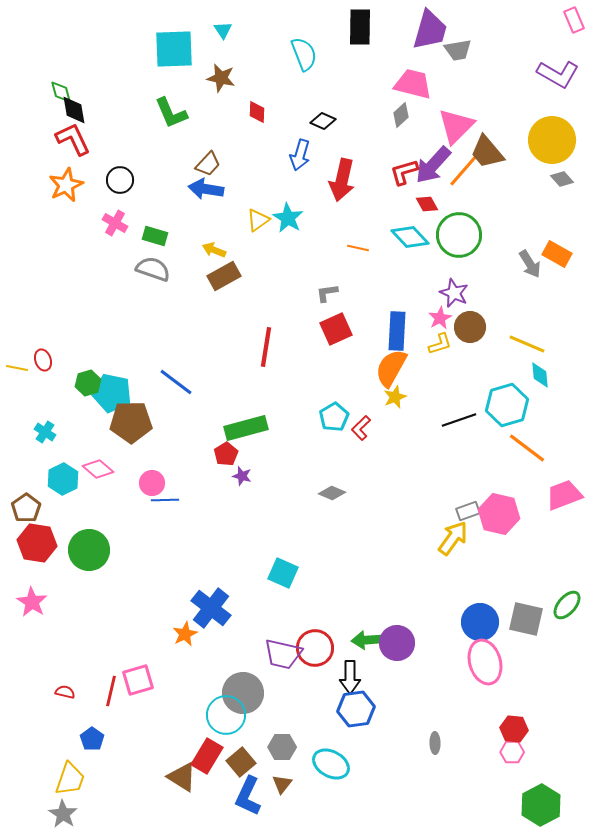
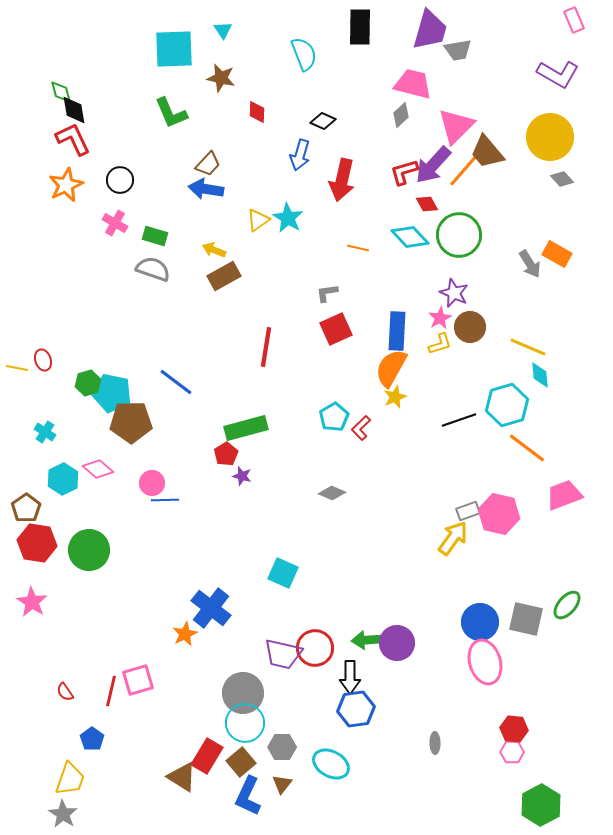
yellow circle at (552, 140): moved 2 px left, 3 px up
yellow line at (527, 344): moved 1 px right, 3 px down
red semicircle at (65, 692): rotated 138 degrees counterclockwise
cyan circle at (226, 715): moved 19 px right, 8 px down
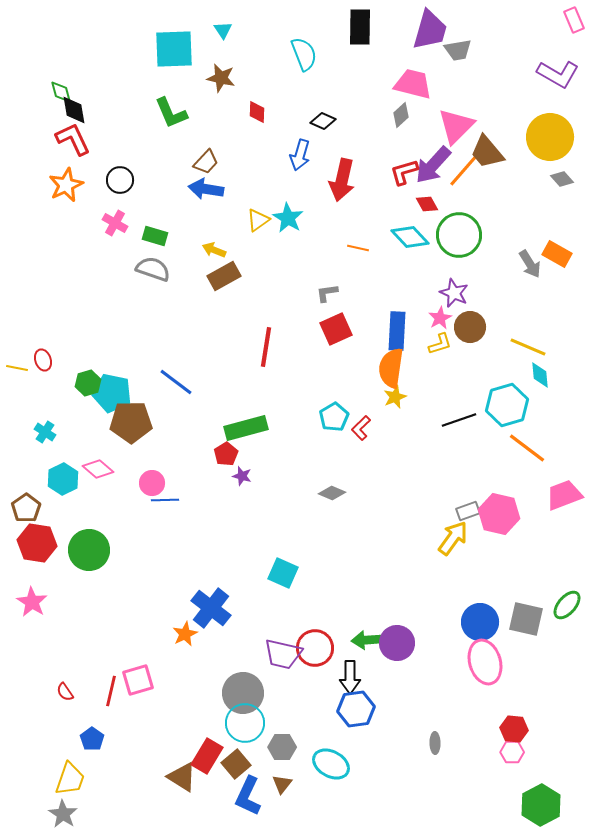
brown trapezoid at (208, 164): moved 2 px left, 2 px up
orange semicircle at (391, 368): rotated 21 degrees counterclockwise
brown square at (241, 762): moved 5 px left, 2 px down
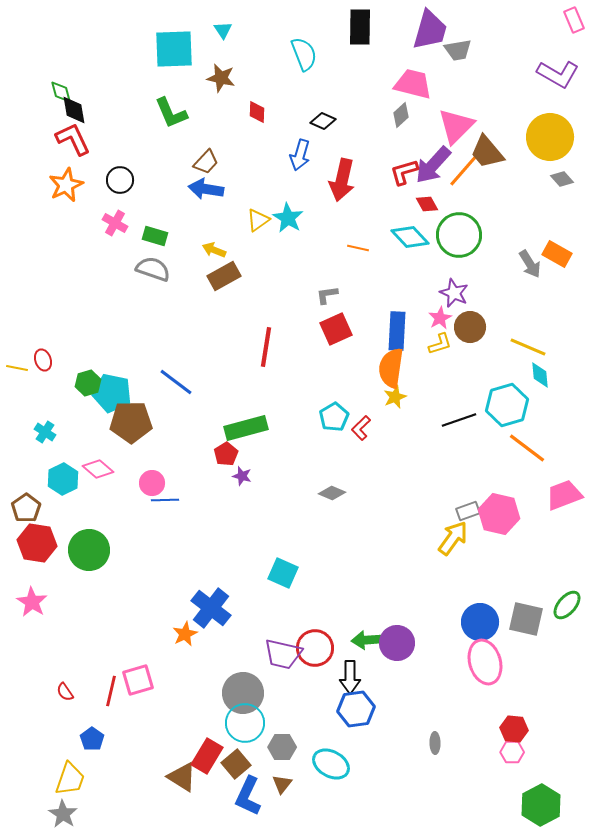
gray L-shape at (327, 293): moved 2 px down
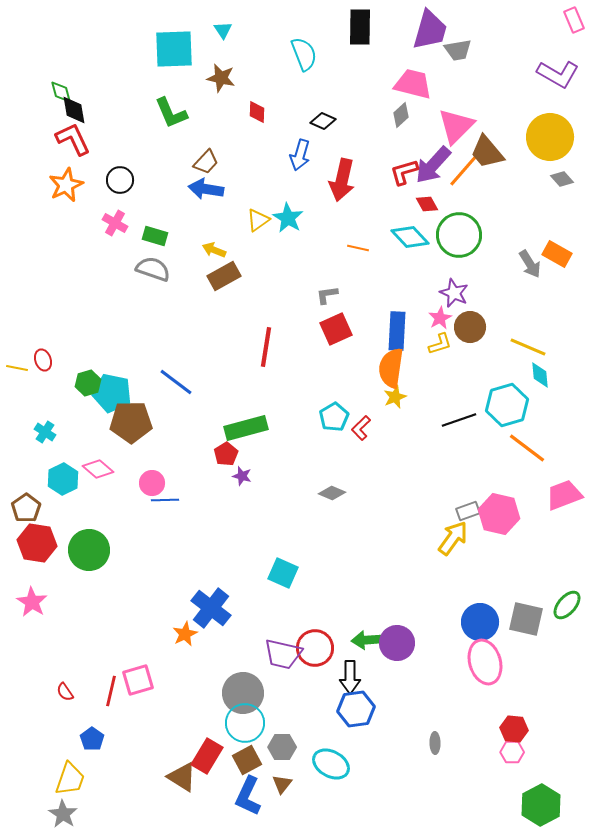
brown square at (236, 764): moved 11 px right, 4 px up; rotated 12 degrees clockwise
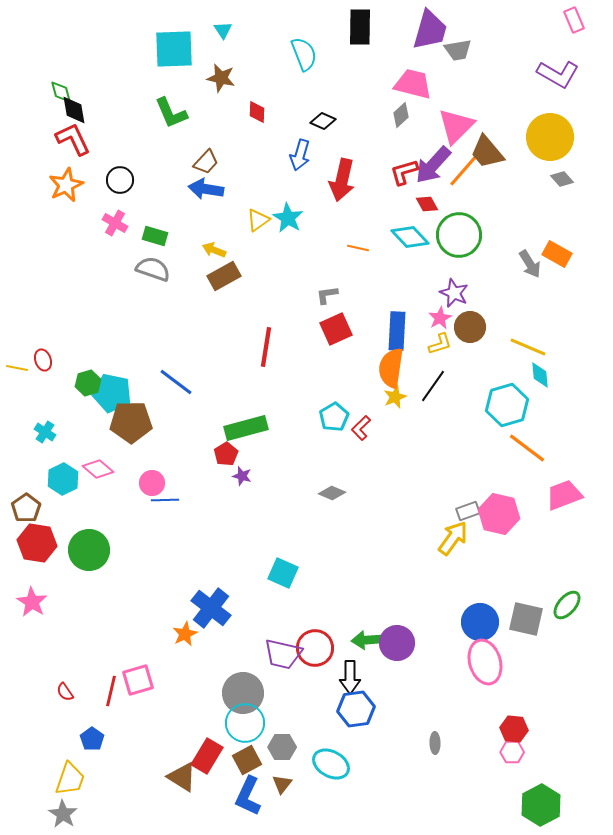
black line at (459, 420): moved 26 px left, 34 px up; rotated 36 degrees counterclockwise
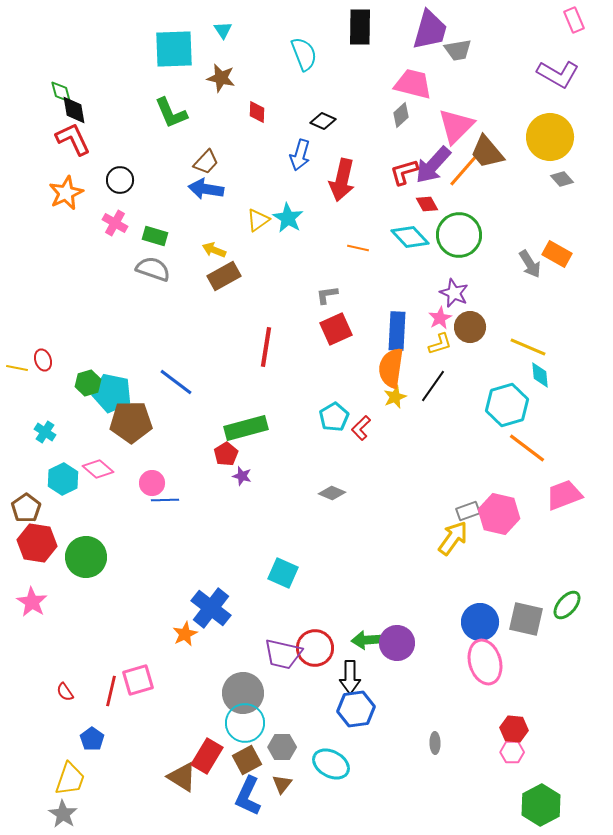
orange star at (66, 185): moved 8 px down
green circle at (89, 550): moved 3 px left, 7 px down
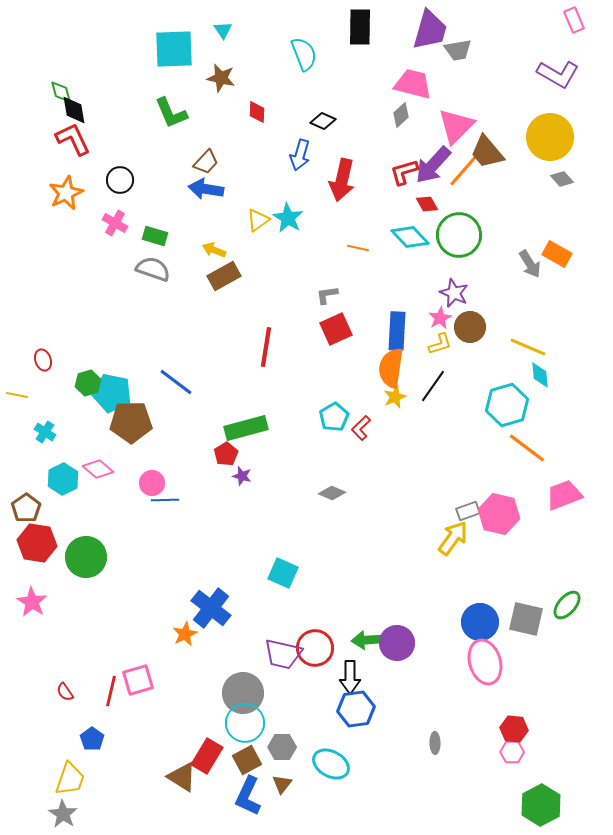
yellow line at (17, 368): moved 27 px down
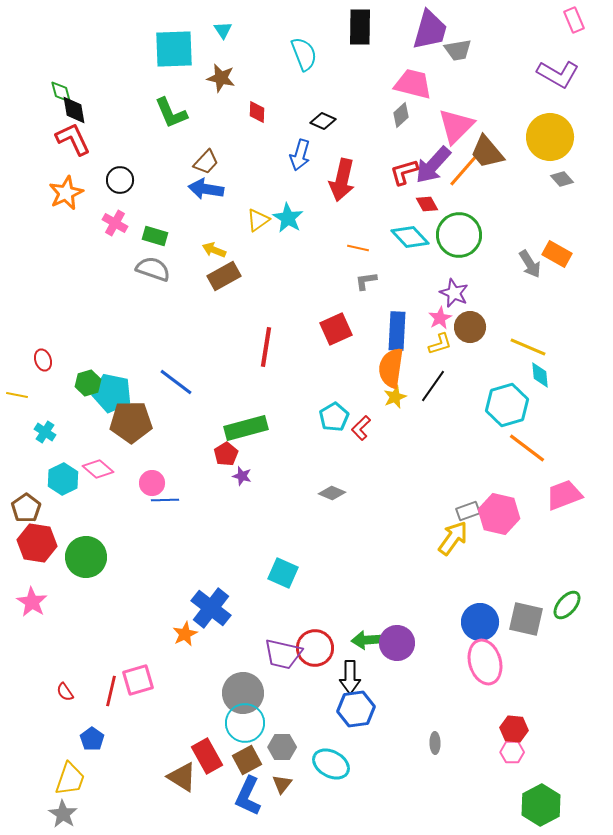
gray L-shape at (327, 295): moved 39 px right, 14 px up
red rectangle at (207, 756): rotated 60 degrees counterclockwise
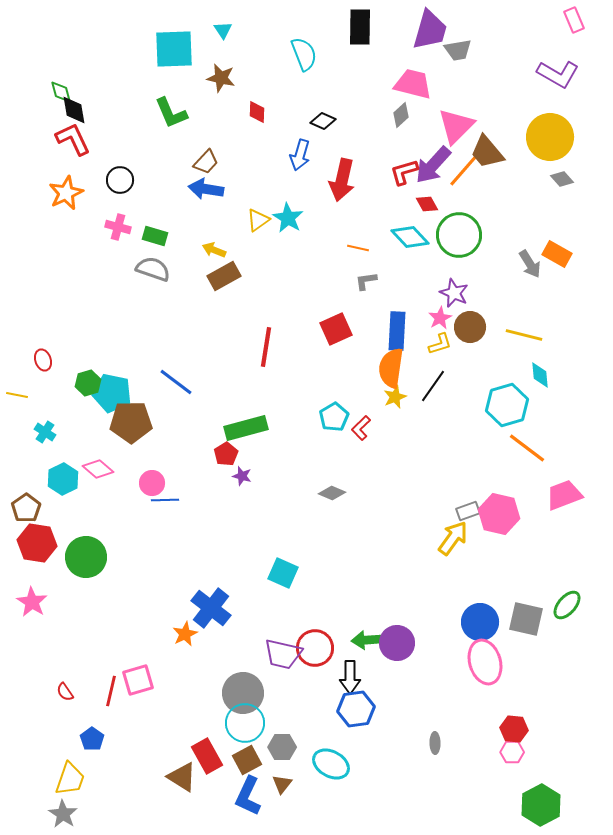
pink cross at (115, 223): moved 3 px right, 4 px down; rotated 15 degrees counterclockwise
yellow line at (528, 347): moved 4 px left, 12 px up; rotated 9 degrees counterclockwise
